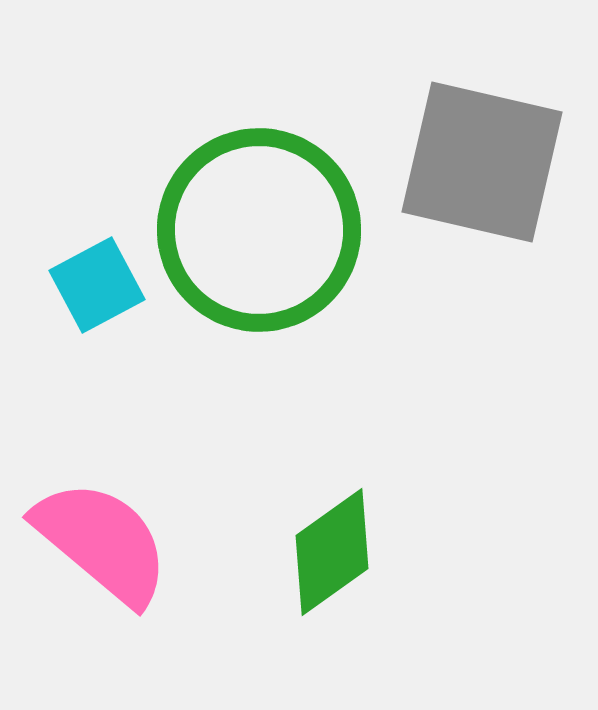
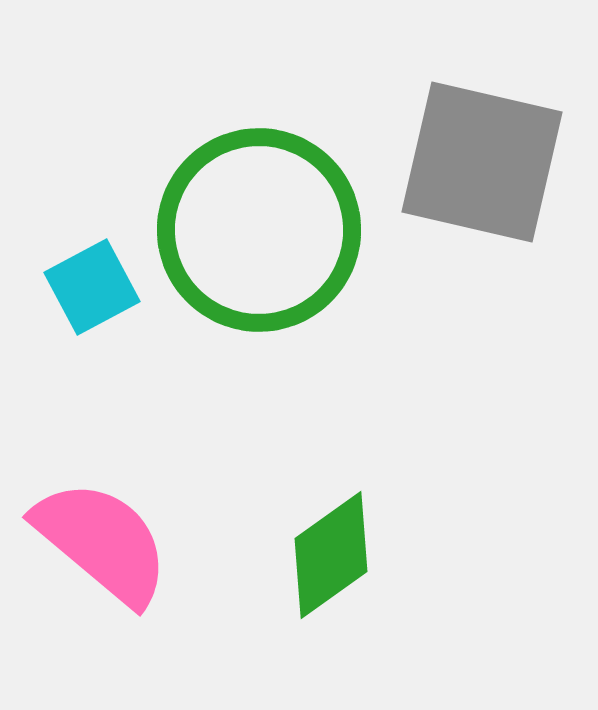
cyan square: moved 5 px left, 2 px down
green diamond: moved 1 px left, 3 px down
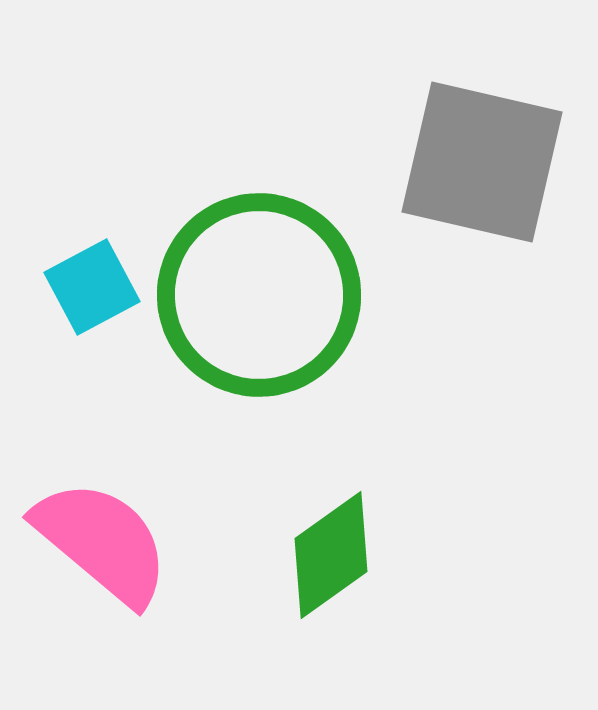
green circle: moved 65 px down
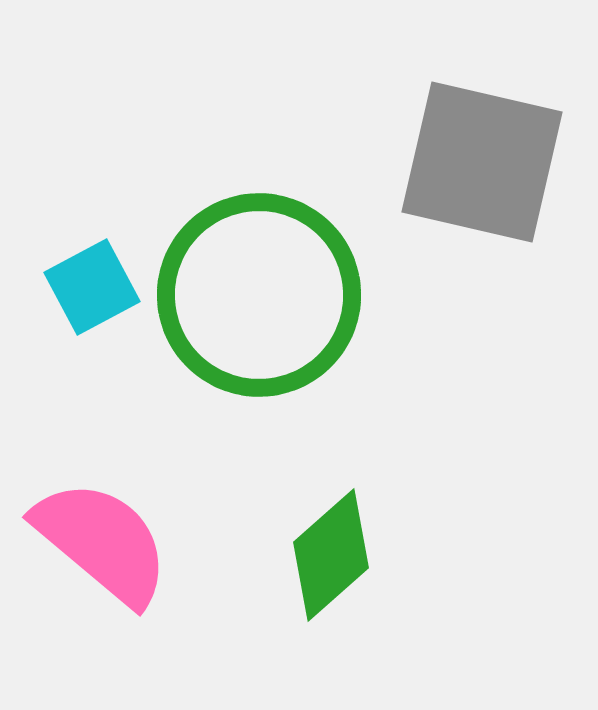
green diamond: rotated 6 degrees counterclockwise
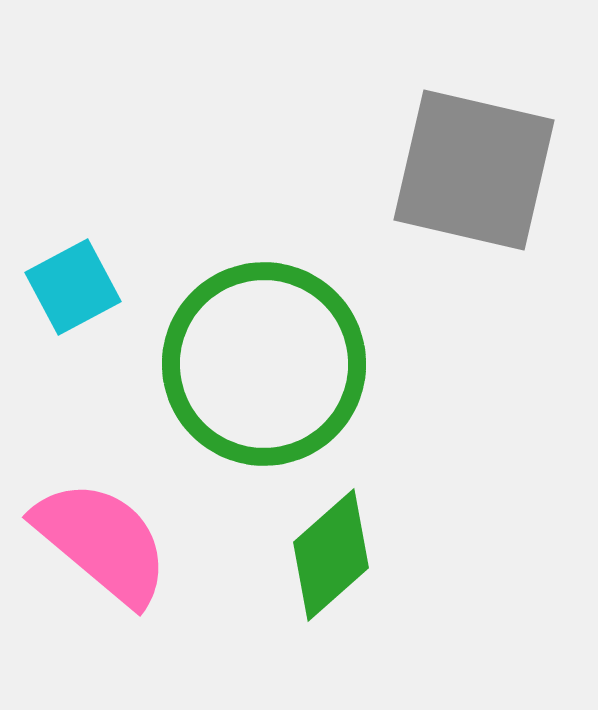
gray square: moved 8 px left, 8 px down
cyan square: moved 19 px left
green circle: moved 5 px right, 69 px down
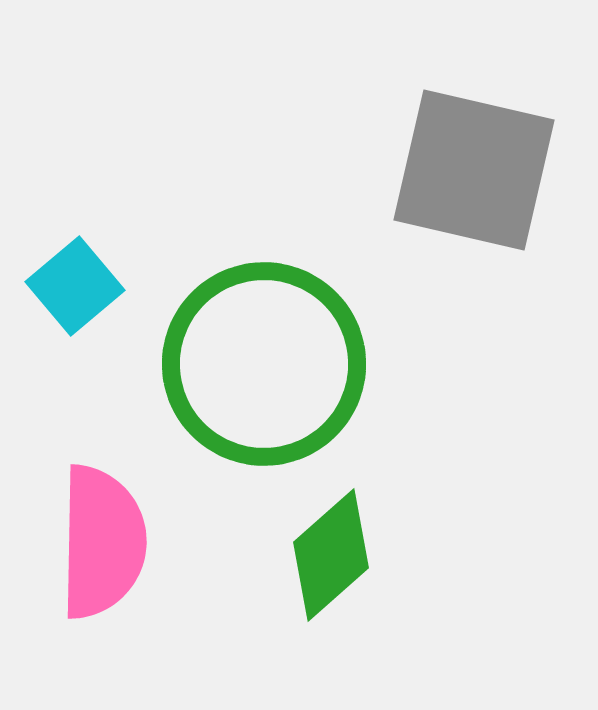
cyan square: moved 2 px right, 1 px up; rotated 12 degrees counterclockwise
pink semicircle: rotated 51 degrees clockwise
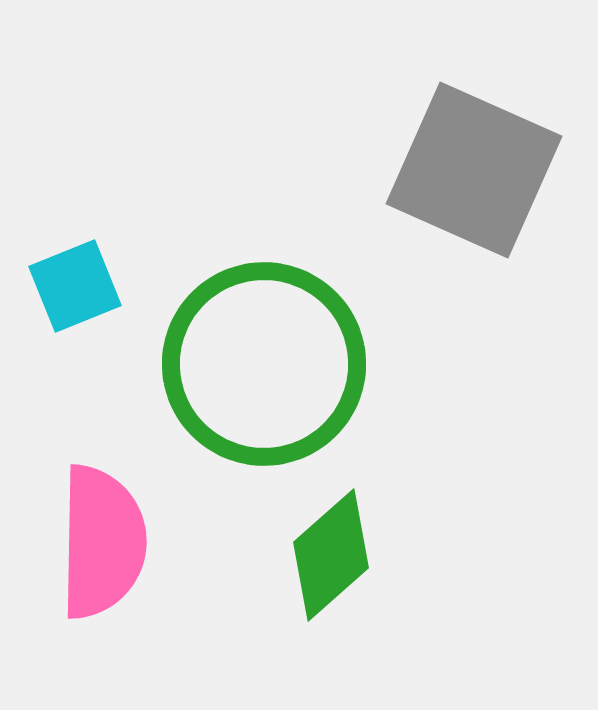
gray square: rotated 11 degrees clockwise
cyan square: rotated 18 degrees clockwise
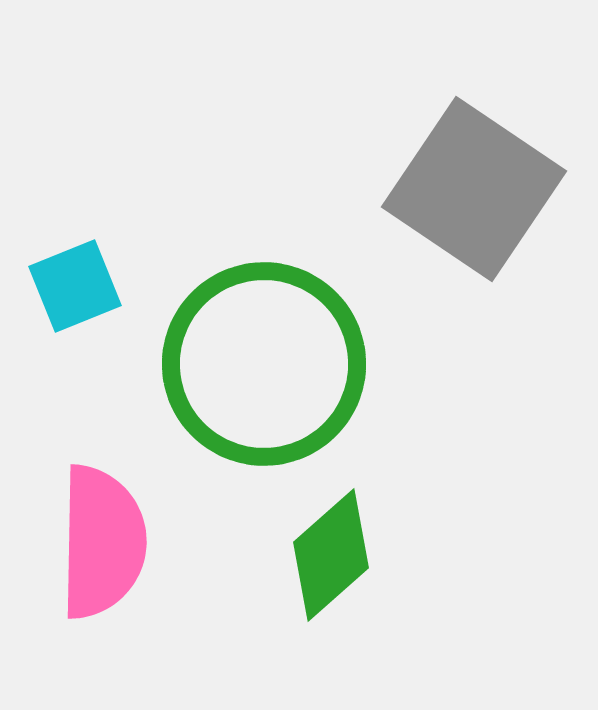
gray square: moved 19 px down; rotated 10 degrees clockwise
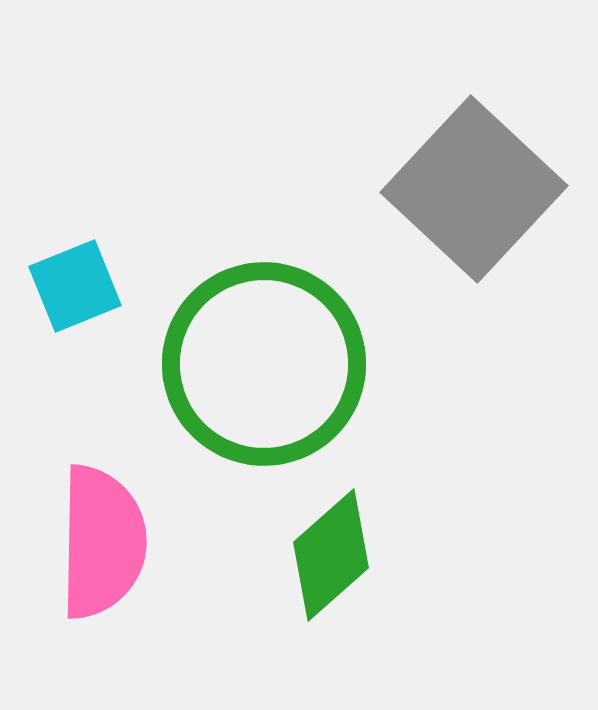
gray square: rotated 9 degrees clockwise
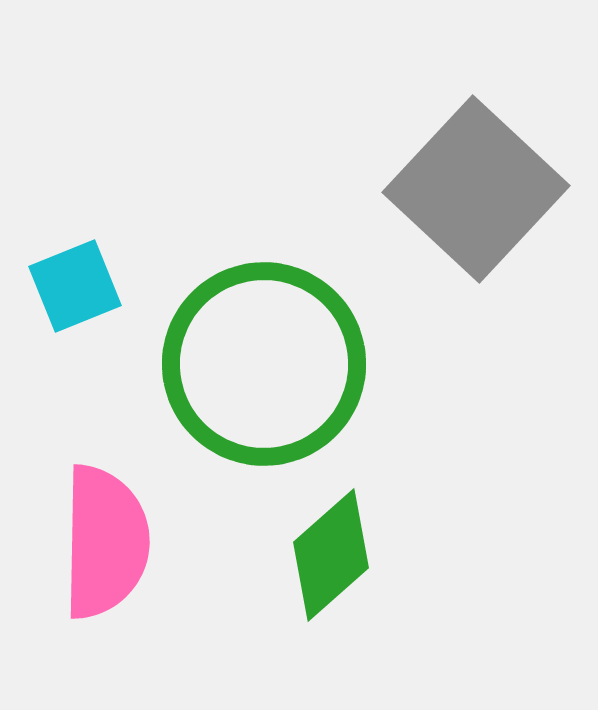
gray square: moved 2 px right
pink semicircle: moved 3 px right
